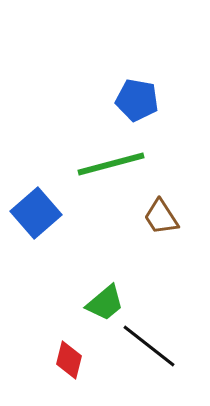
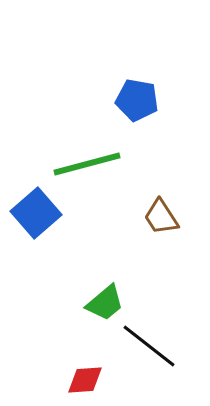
green line: moved 24 px left
red diamond: moved 16 px right, 20 px down; rotated 72 degrees clockwise
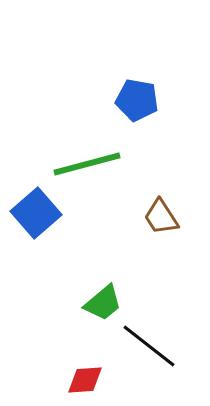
green trapezoid: moved 2 px left
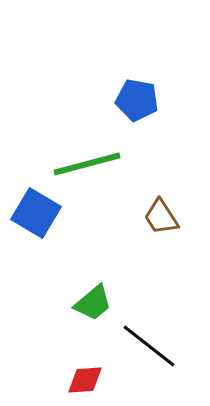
blue square: rotated 18 degrees counterclockwise
green trapezoid: moved 10 px left
